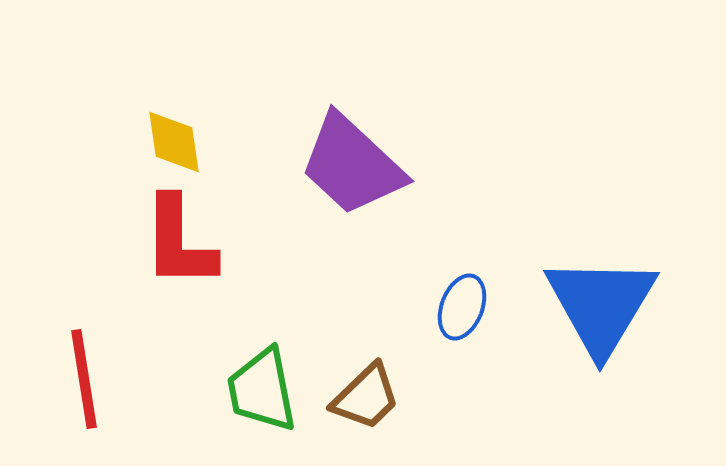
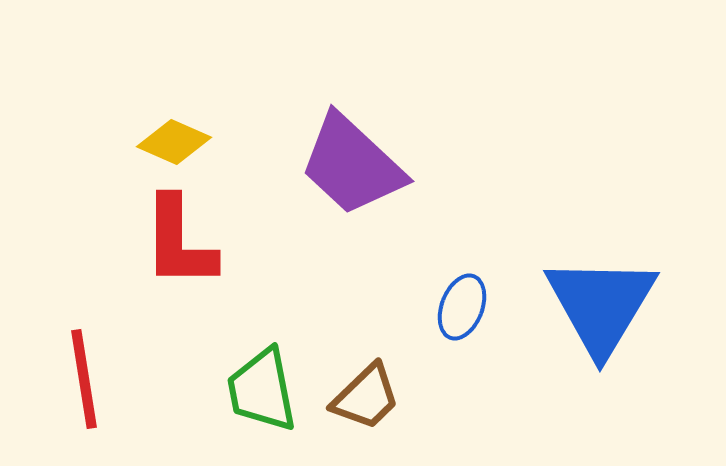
yellow diamond: rotated 58 degrees counterclockwise
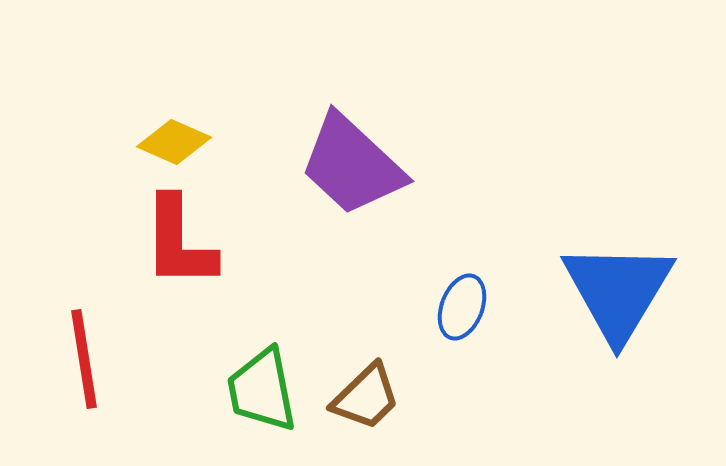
blue triangle: moved 17 px right, 14 px up
red line: moved 20 px up
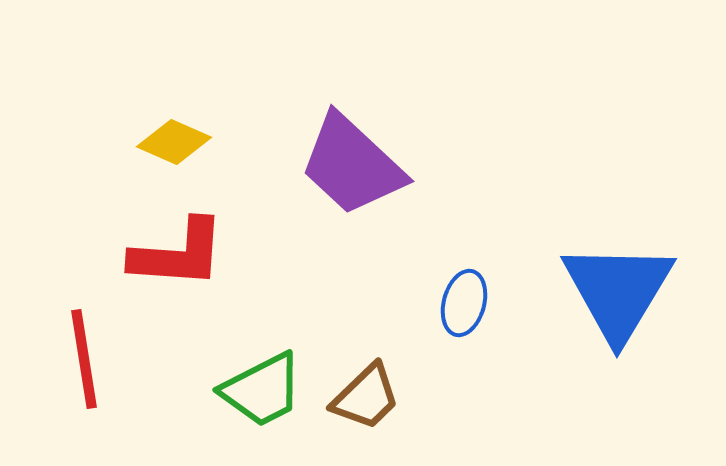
red L-shape: moved 1 px left, 12 px down; rotated 86 degrees counterclockwise
blue ellipse: moved 2 px right, 4 px up; rotated 6 degrees counterclockwise
green trapezoid: rotated 106 degrees counterclockwise
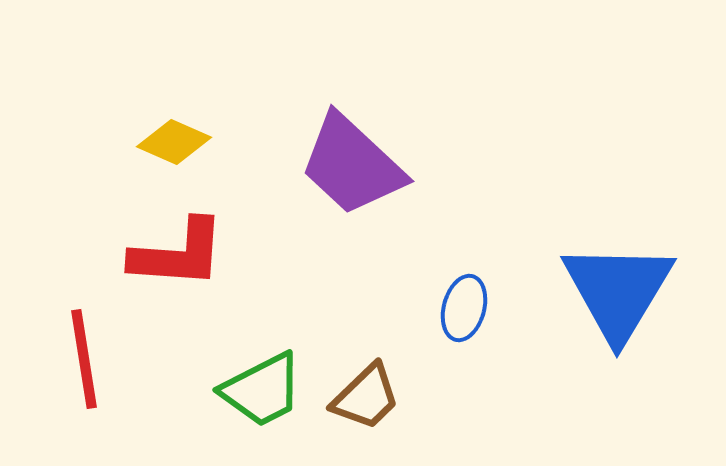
blue ellipse: moved 5 px down
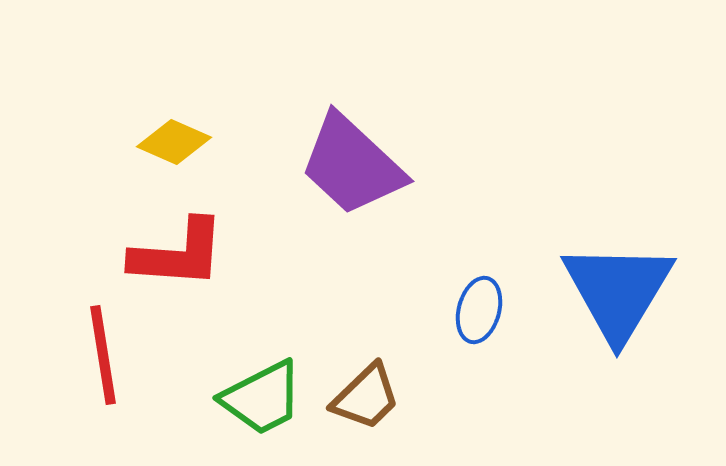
blue ellipse: moved 15 px right, 2 px down
red line: moved 19 px right, 4 px up
green trapezoid: moved 8 px down
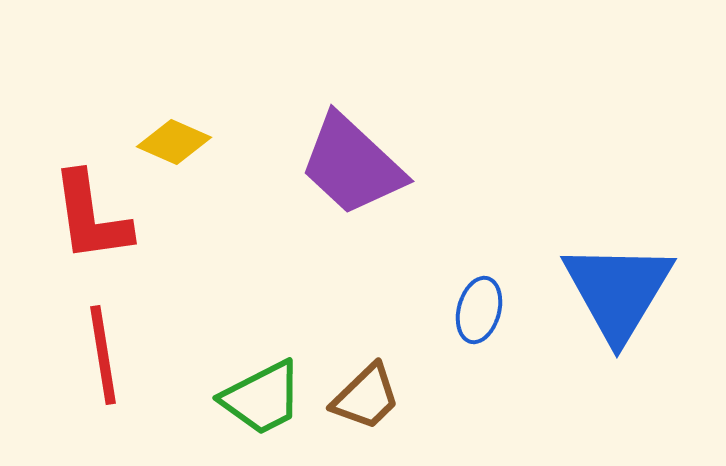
red L-shape: moved 87 px left, 37 px up; rotated 78 degrees clockwise
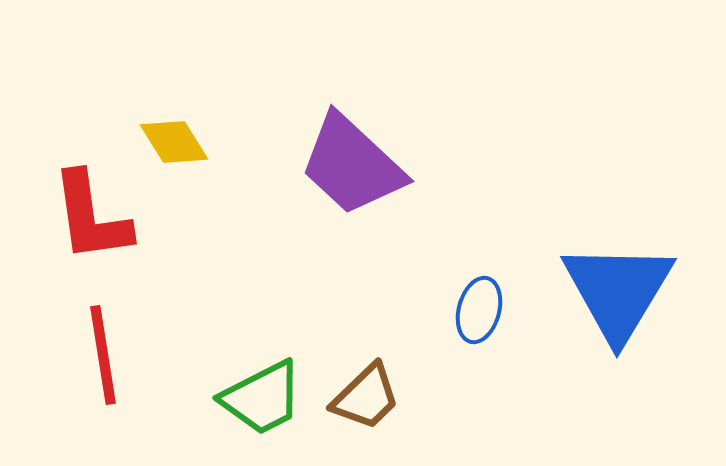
yellow diamond: rotated 34 degrees clockwise
